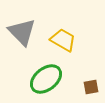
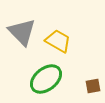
yellow trapezoid: moved 5 px left, 1 px down
brown square: moved 2 px right, 1 px up
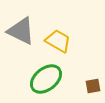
gray triangle: moved 1 px left, 1 px up; rotated 20 degrees counterclockwise
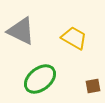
yellow trapezoid: moved 16 px right, 3 px up
green ellipse: moved 6 px left
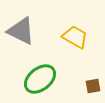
yellow trapezoid: moved 1 px right, 1 px up
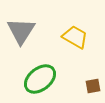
gray triangle: rotated 36 degrees clockwise
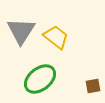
yellow trapezoid: moved 19 px left; rotated 8 degrees clockwise
